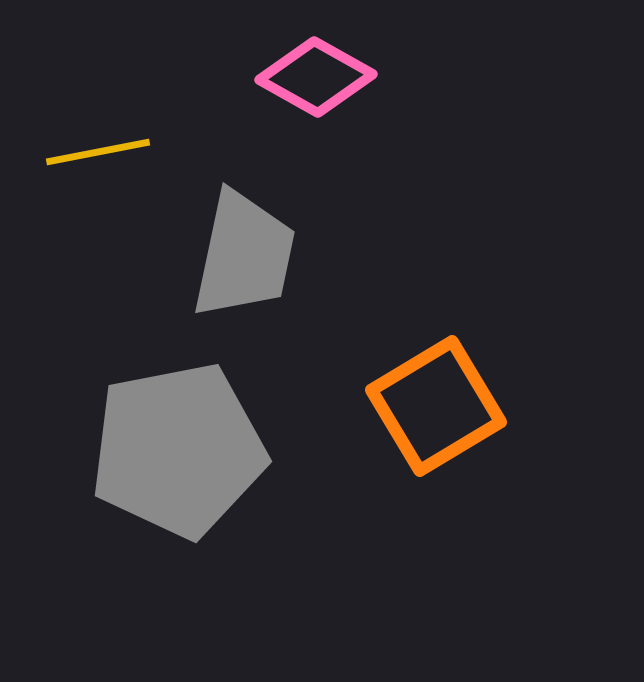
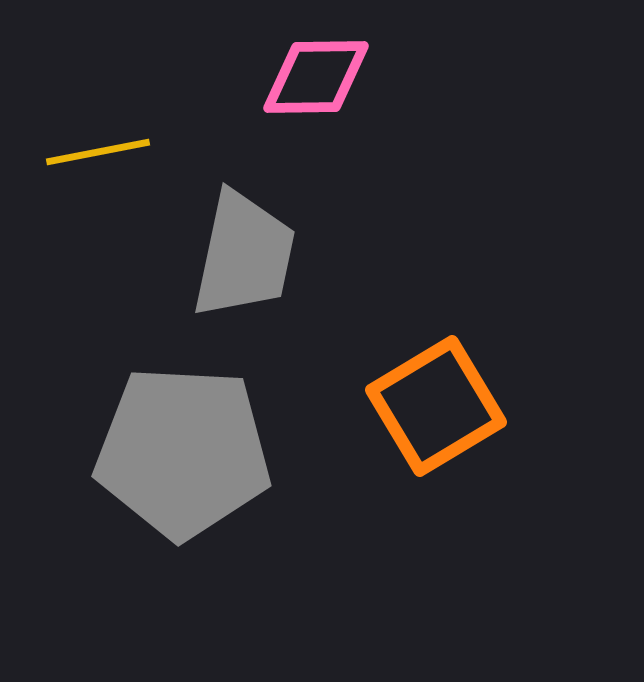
pink diamond: rotated 30 degrees counterclockwise
gray pentagon: moved 5 px right, 2 px down; rotated 14 degrees clockwise
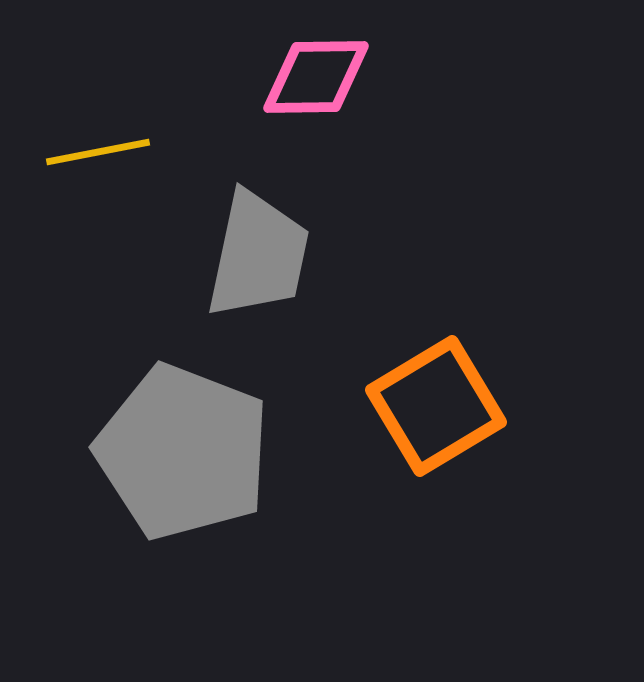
gray trapezoid: moved 14 px right
gray pentagon: rotated 18 degrees clockwise
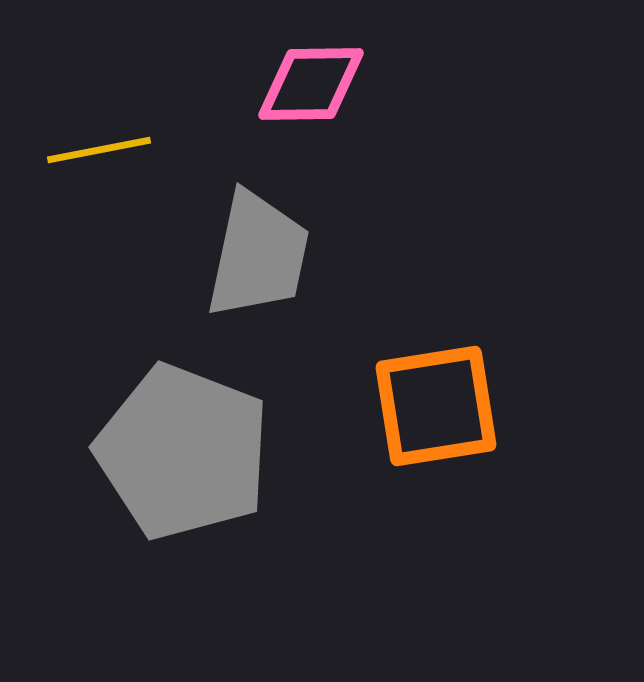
pink diamond: moved 5 px left, 7 px down
yellow line: moved 1 px right, 2 px up
orange square: rotated 22 degrees clockwise
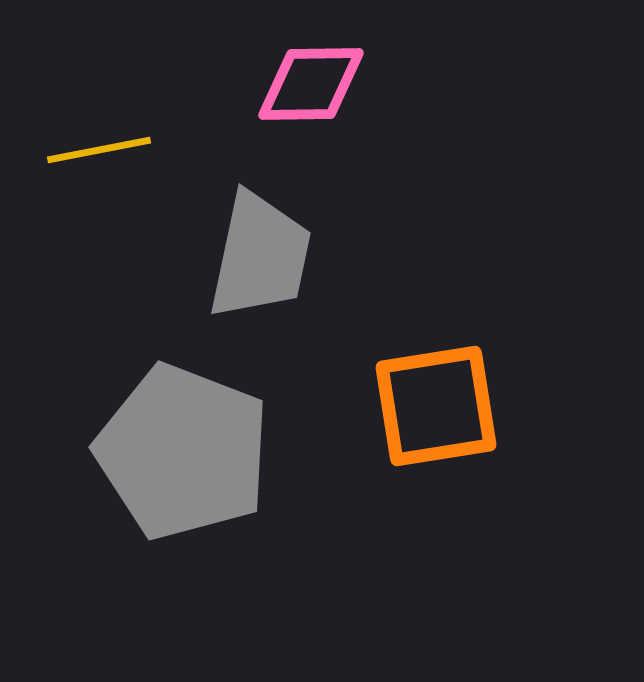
gray trapezoid: moved 2 px right, 1 px down
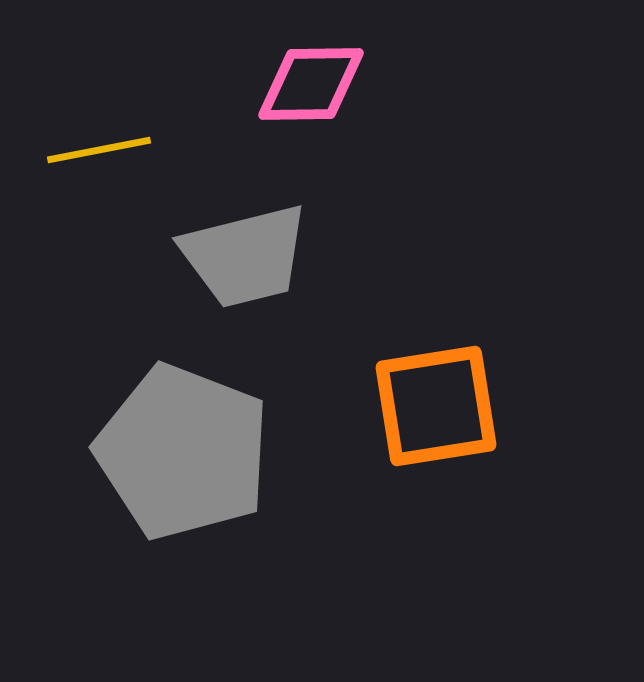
gray trapezoid: moved 15 px left; rotated 64 degrees clockwise
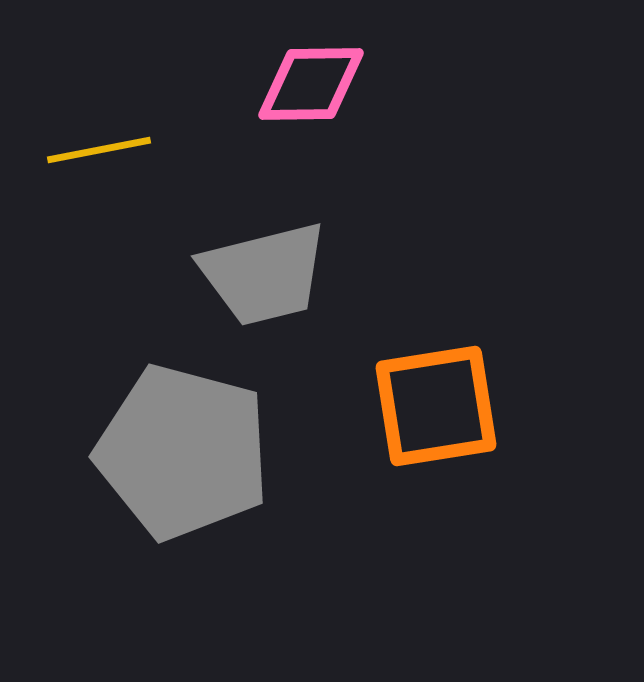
gray trapezoid: moved 19 px right, 18 px down
gray pentagon: rotated 6 degrees counterclockwise
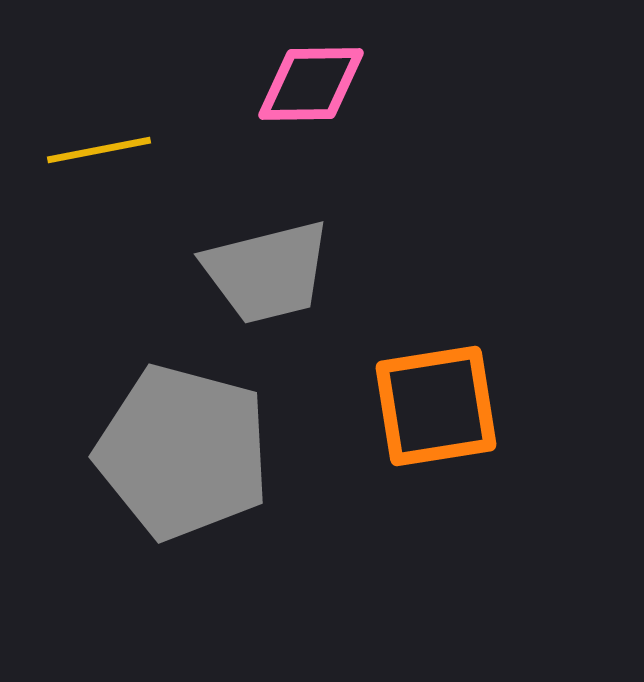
gray trapezoid: moved 3 px right, 2 px up
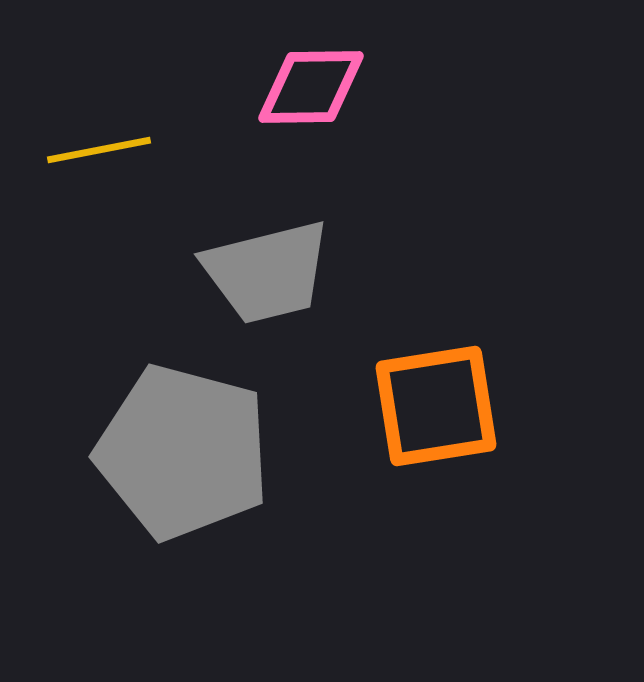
pink diamond: moved 3 px down
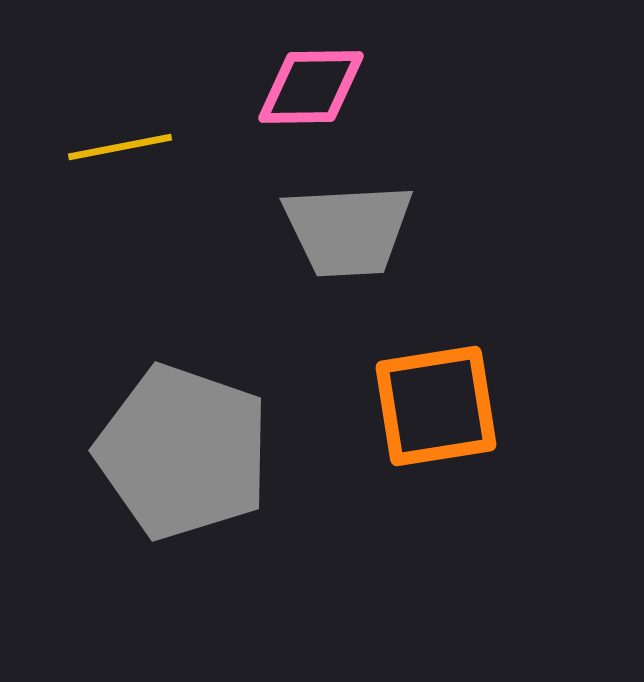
yellow line: moved 21 px right, 3 px up
gray trapezoid: moved 81 px right, 42 px up; rotated 11 degrees clockwise
gray pentagon: rotated 4 degrees clockwise
